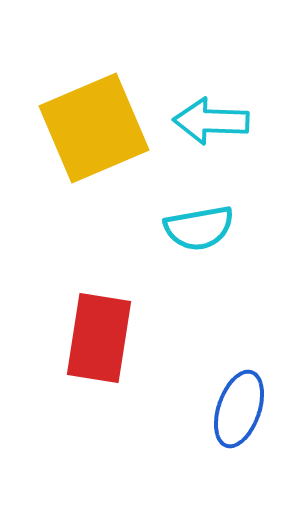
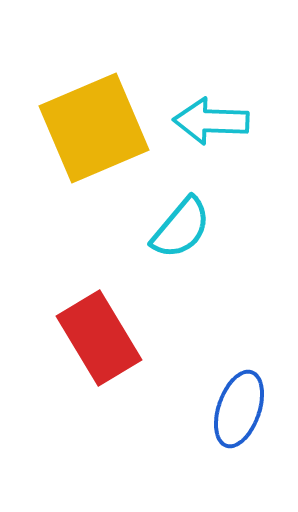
cyan semicircle: moved 18 px left; rotated 40 degrees counterclockwise
red rectangle: rotated 40 degrees counterclockwise
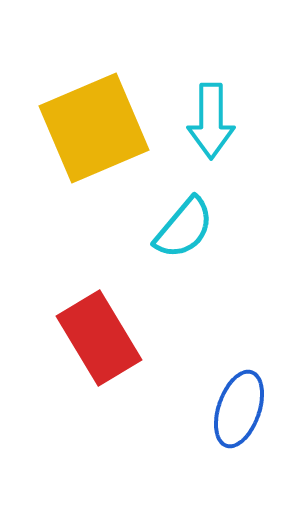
cyan arrow: rotated 92 degrees counterclockwise
cyan semicircle: moved 3 px right
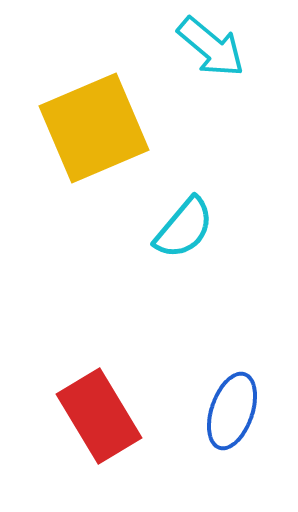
cyan arrow: moved 74 px up; rotated 50 degrees counterclockwise
red rectangle: moved 78 px down
blue ellipse: moved 7 px left, 2 px down
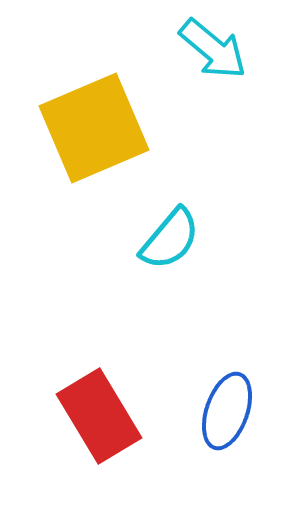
cyan arrow: moved 2 px right, 2 px down
cyan semicircle: moved 14 px left, 11 px down
blue ellipse: moved 5 px left
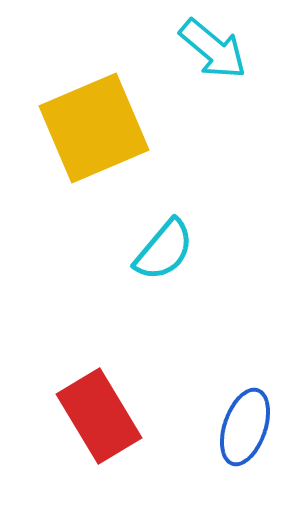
cyan semicircle: moved 6 px left, 11 px down
blue ellipse: moved 18 px right, 16 px down
